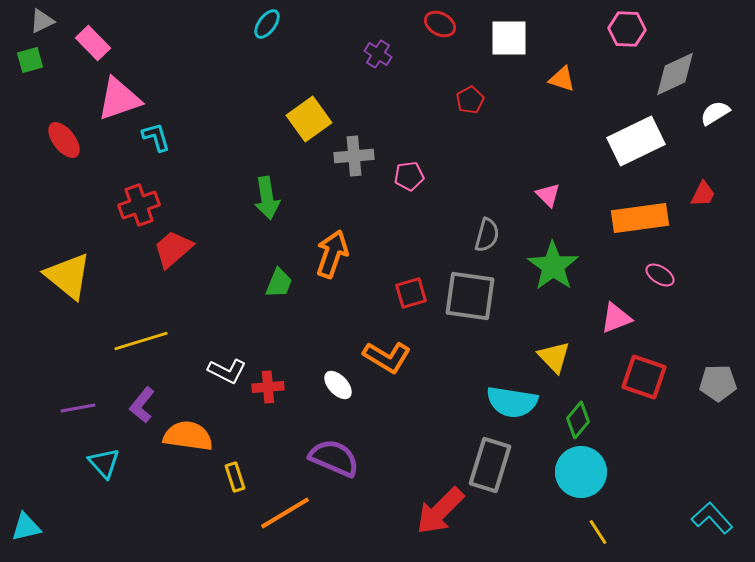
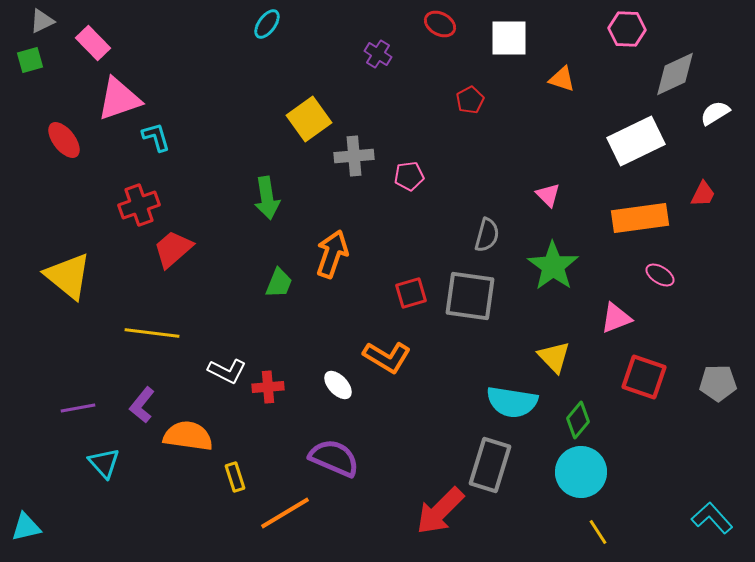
yellow line at (141, 341): moved 11 px right, 8 px up; rotated 24 degrees clockwise
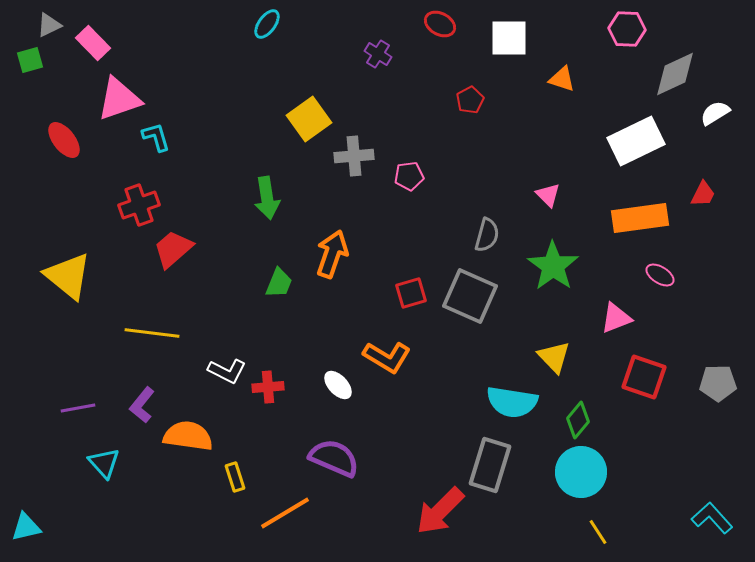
gray triangle at (42, 21): moved 7 px right, 4 px down
gray square at (470, 296): rotated 16 degrees clockwise
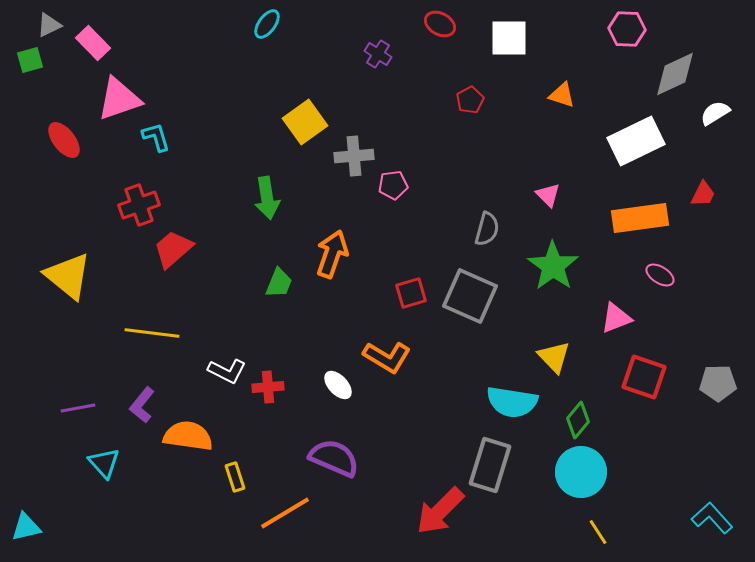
orange triangle at (562, 79): moved 16 px down
yellow square at (309, 119): moved 4 px left, 3 px down
pink pentagon at (409, 176): moved 16 px left, 9 px down
gray semicircle at (487, 235): moved 6 px up
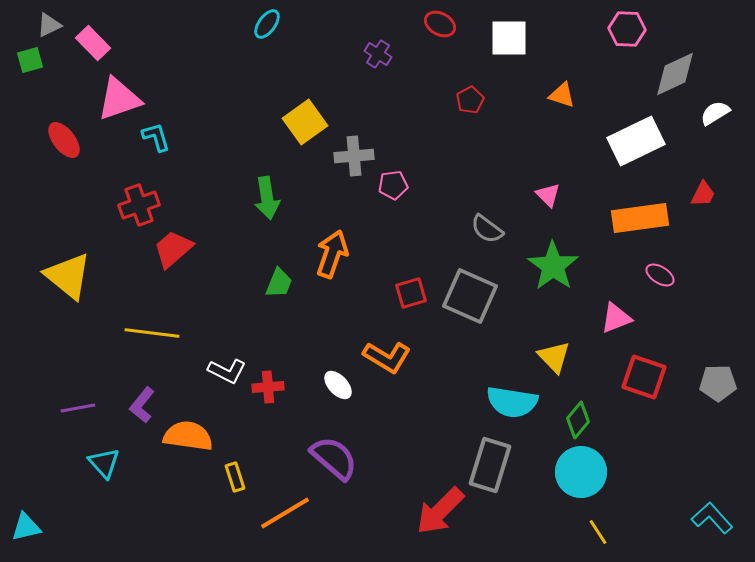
gray semicircle at (487, 229): rotated 112 degrees clockwise
purple semicircle at (334, 458): rotated 18 degrees clockwise
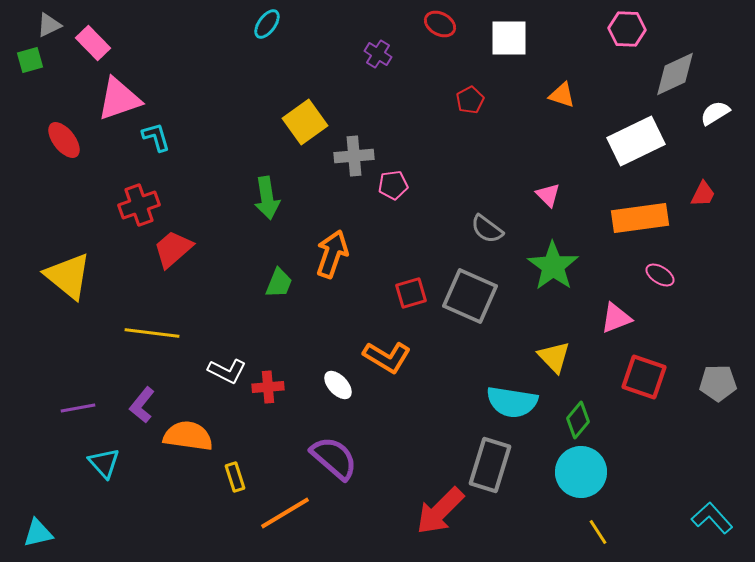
cyan triangle at (26, 527): moved 12 px right, 6 px down
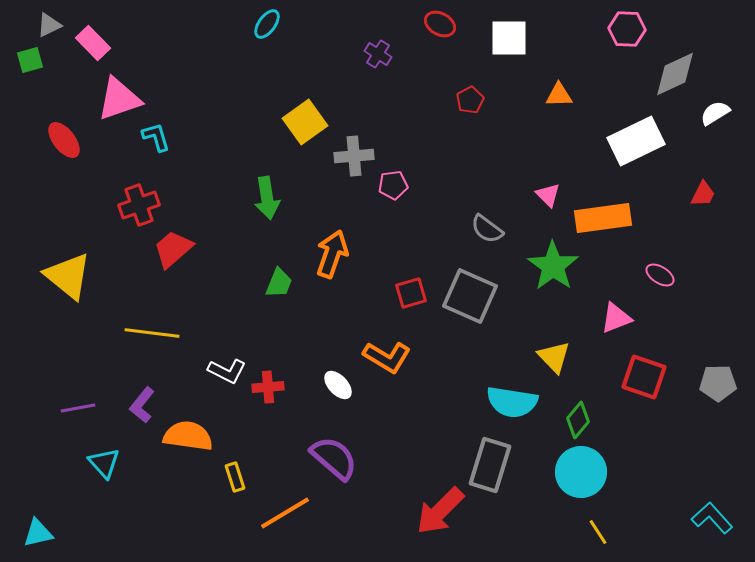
orange triangle at (562, 95): moved 3 px left; rotated 20 degrees counterclockwise
orange rectangle at (640, 218): moved 37 px left
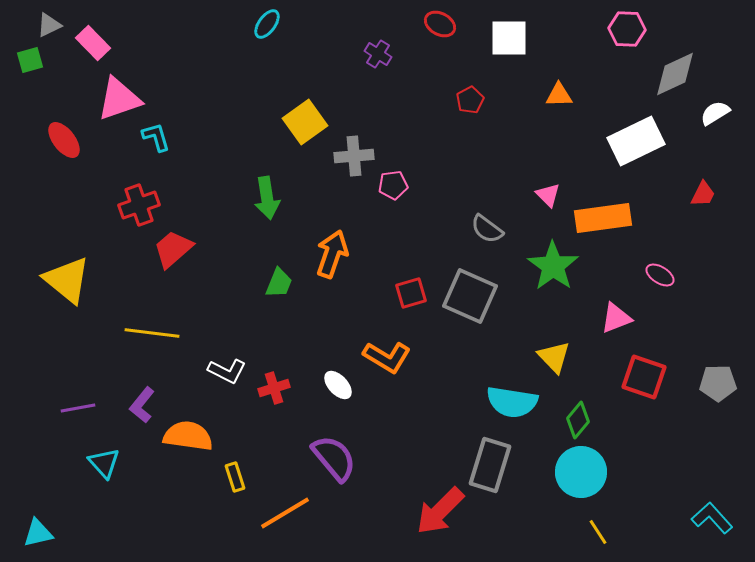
yellow triangle at (68, 276): moved 1 px left, 4 px down
red cross at (268, 387): moved 6 px right, 1 px down; rotated 12 degrees counterclockwise
purple semicircle at (334, 458): rotated 9 degrees clockwise
